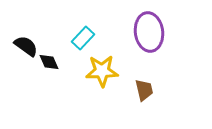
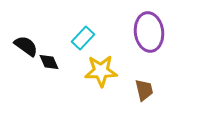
yellow star: moved 1 px left
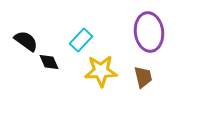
cyan rectangle: moved 2 px left, 2 px down
black semicircle: moved 5 px up
brown trapezoid: moved 1 px left, 13 px up
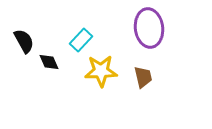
purple ellipse: moved 4 px up
black semicircle: moved 2 px left; rotated 25 degrees clockwise
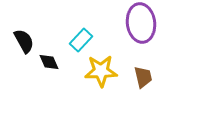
purple ellipse: moved 8 px left, 5 px up
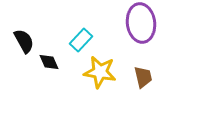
yellow star: moved 1 px left, 1 px down; rotated 12 degrees clockwise
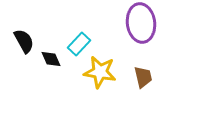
cyan rectangle: moved 2 px left, 4 px down
black diamond: moved 2 px right, 3 px up
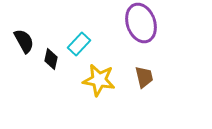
purple ellipse: rotated 12 degrees counterclockwise
black diamond: rotated 35 degrees clockwise
yellow star: moved 1 px left, 8 px down
brown trapezoid: moved 1 px right
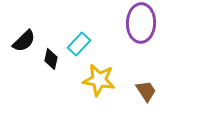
purple ellipse: rotated 21 degrees clockwise
black semicircle: rotated 75 degrees clockwise
brown trapezoid: moved 2 px right, 14 px down; rotated 20 degrees counterclockwise
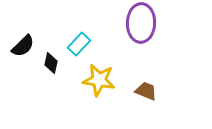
black semicircle: moved 1 px left, 5 px down
black diamond: moved 4 px down
brown trapezoid: rotated 35 degrees counterclockwise
